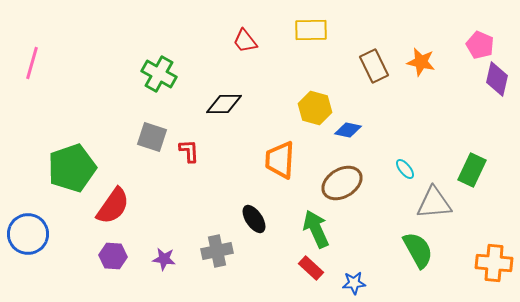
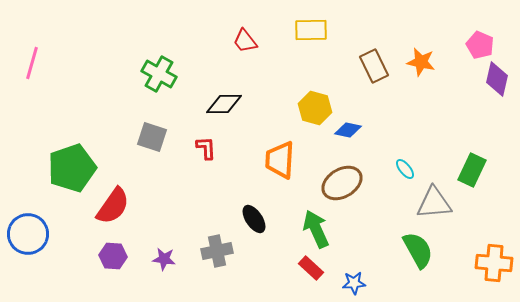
red L-shape: moved 17 px right, 3 px up
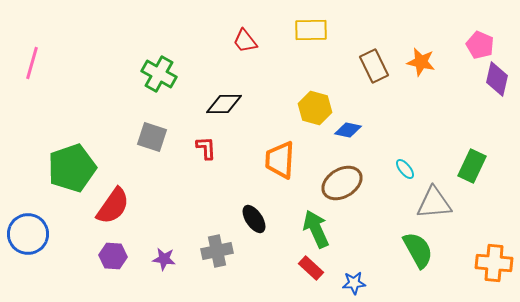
green rectangle: moved 4 px up
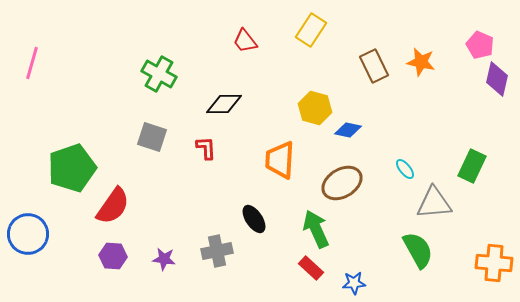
yellow rectangle: rotated 56 degrees counterclockwise
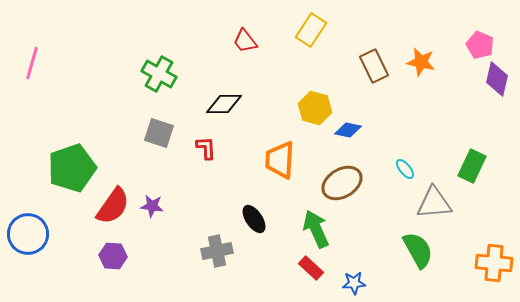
gray square: moved 7 px right, 4 px up
purple star: moved 12 px left, 53 px up
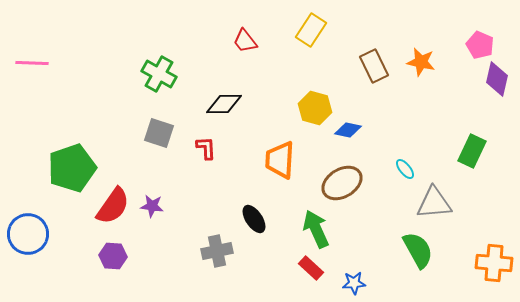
pink line: rotated 76 degrees clockwise
green rectangle: moved 15 px up
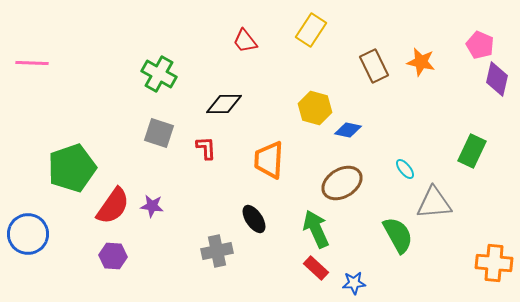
orange trapezoid: moved 11 px left
green semicircle: moved 20 px left, 15 px up
red rectangle: moved 5 px right
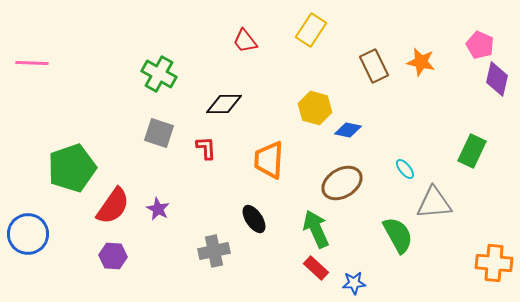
purple star: moved 6 px right, 3 px down; rotated 20 degrees clockwise
gray cross: moved 3 px left
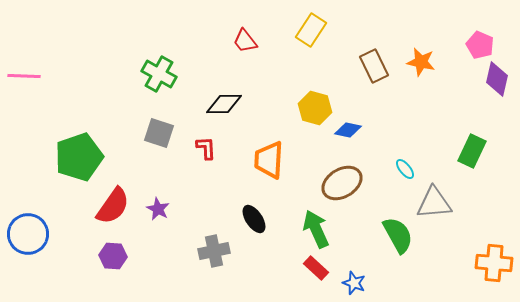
pink line: moved 8 px left, 13 px down
green pentagon: moved 7 px right, 11 px up
blue star: rotated 25 degrees clockwise
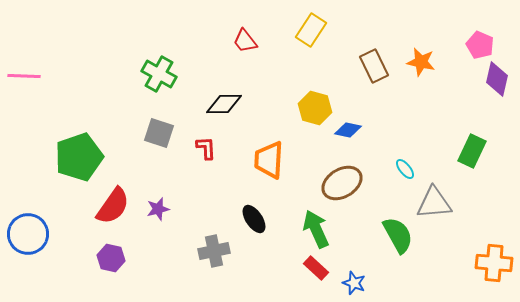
purple star: rotated 30 degrees clockwise
purple hexagon: moved 2 px left, 2 px down; rotated 8 degrees clockwise
